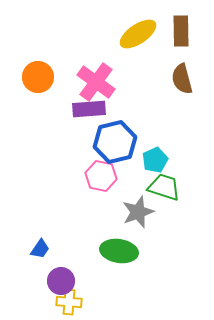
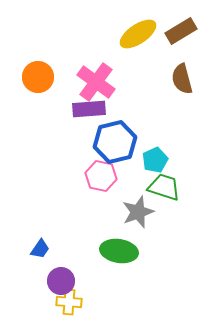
brown rectangle: rotated 60 degrees clockwise
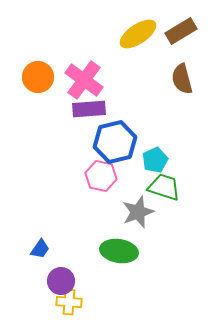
pink cross: moved 12 px left, 2 px up
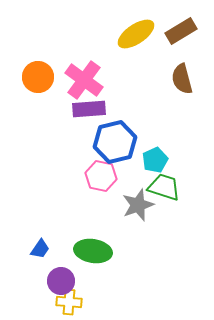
yellow ellipse: moved 2 px left
gray star: moved 7 px up
green ellipse: moved 26 px left
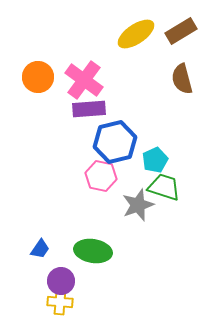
yellow cross: moved 9 px left
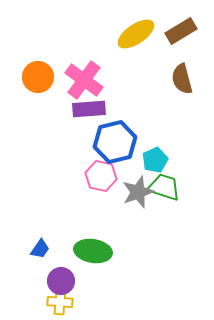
gray star: moved 13 px up
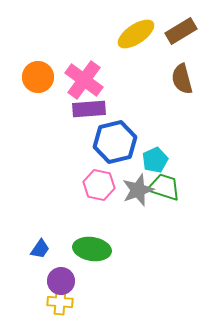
pink hexagon: moved 2 px left, 9 px down
gray star: moved 2 px up
green ellipse: moved 1 px left, 2 px up
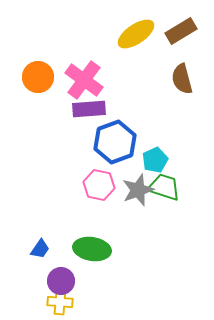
blue hexagon: rotated 6 degrees counterclockwise
